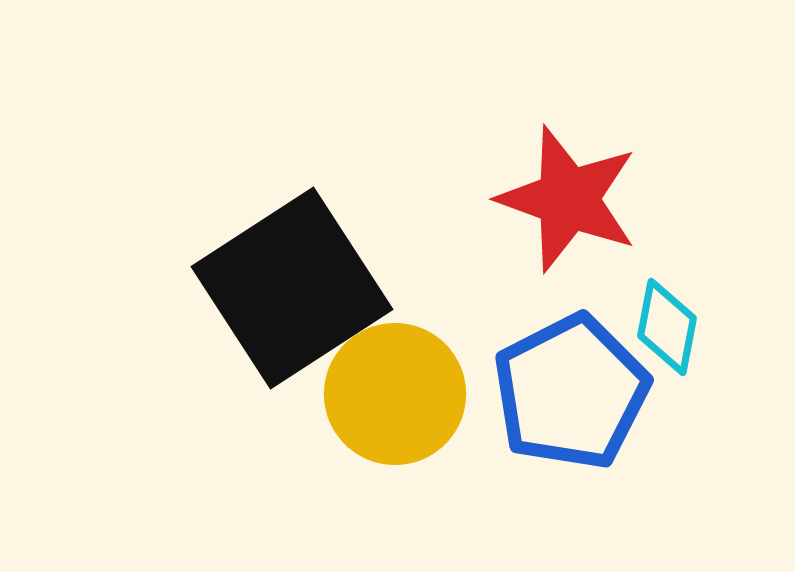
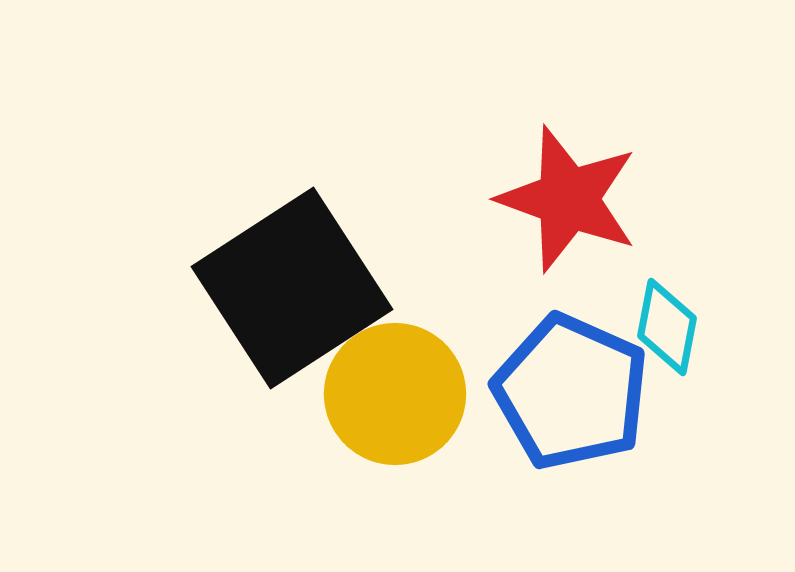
blue pentagon: rotated 21 degrees counterclockwise
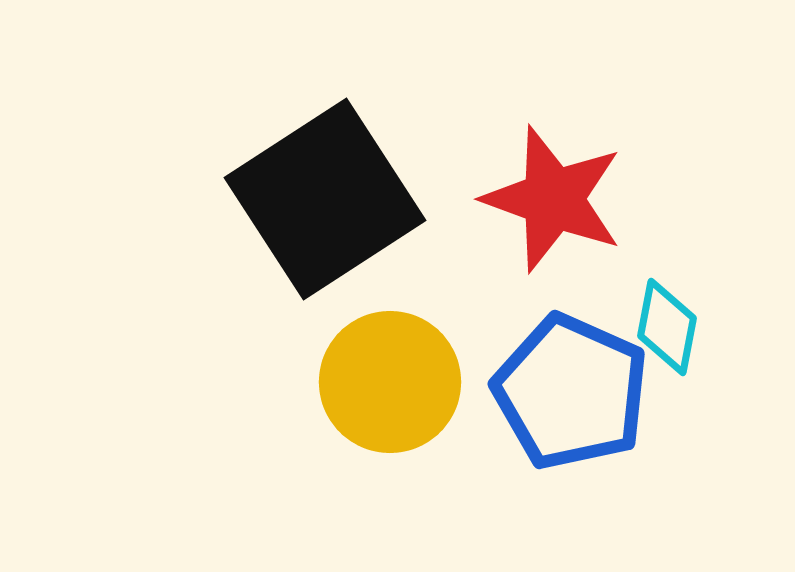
red star: moved 15 px left
black square: moved 33 px right, 89 px up
yellow circle: moved 5 px left, 12 px up
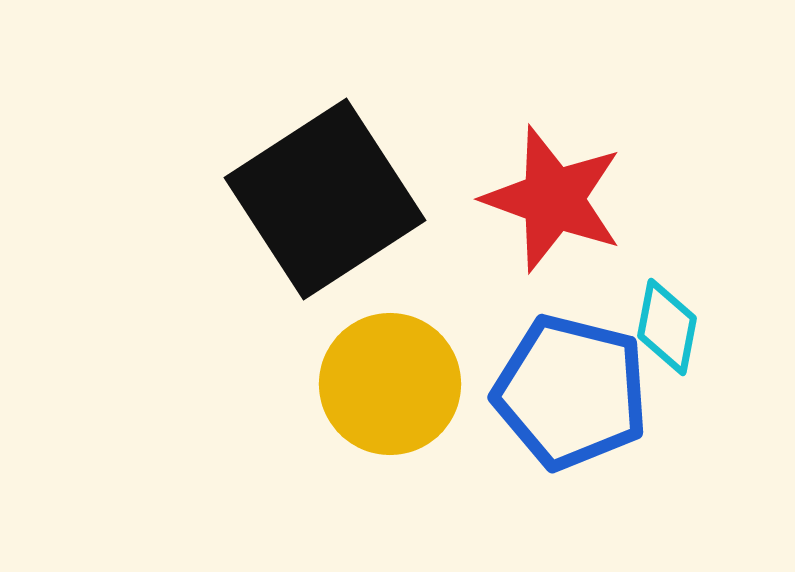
yellow circle: moved 2 px down
blue pentagon: rotated 10 degrees counterclockwise
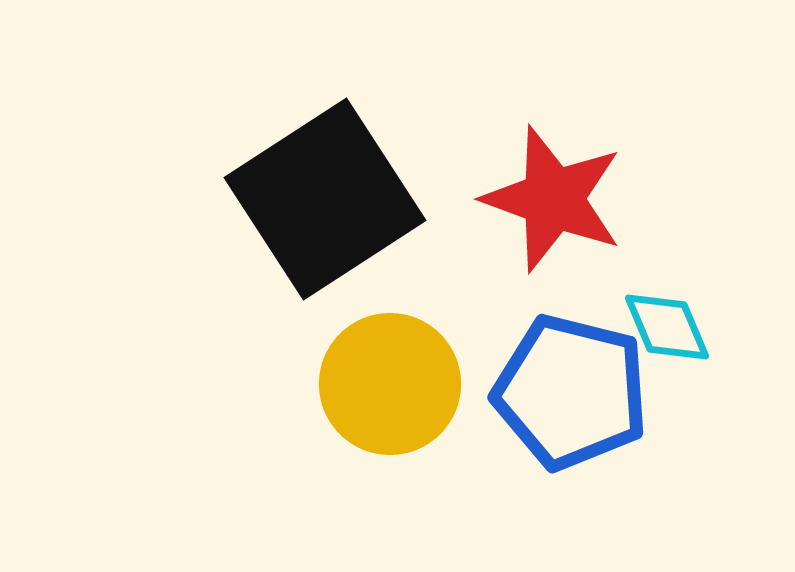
cyan diamond: rotated 34 degrees counterclockwise
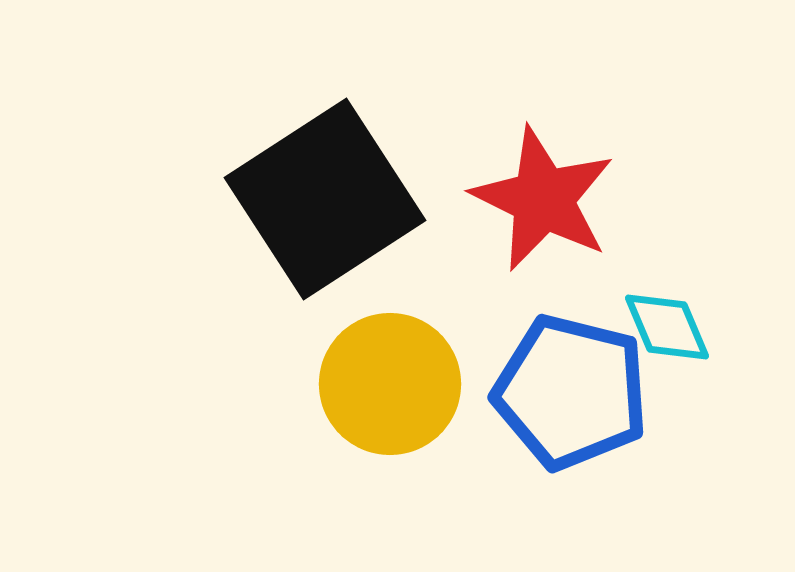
red star: moved 10 px left; rotated 6 degrees clockwise
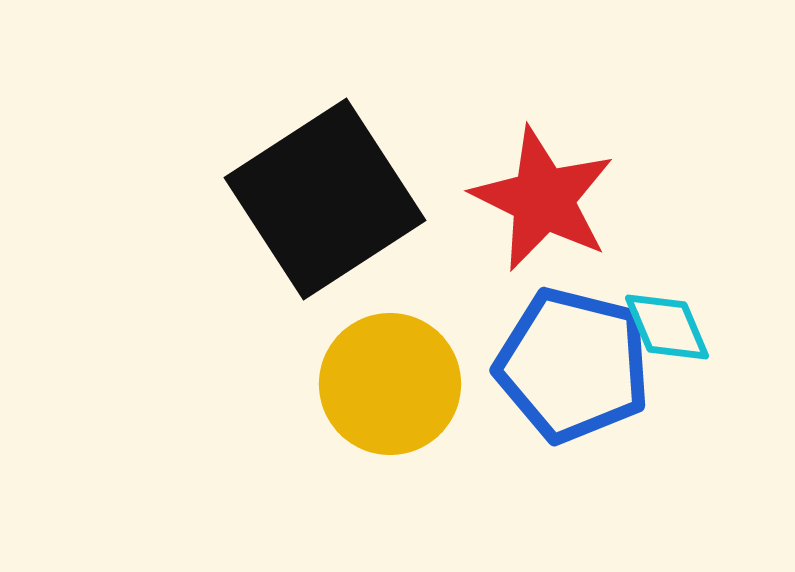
blue pentagon: moved 2 px right, 27 px up
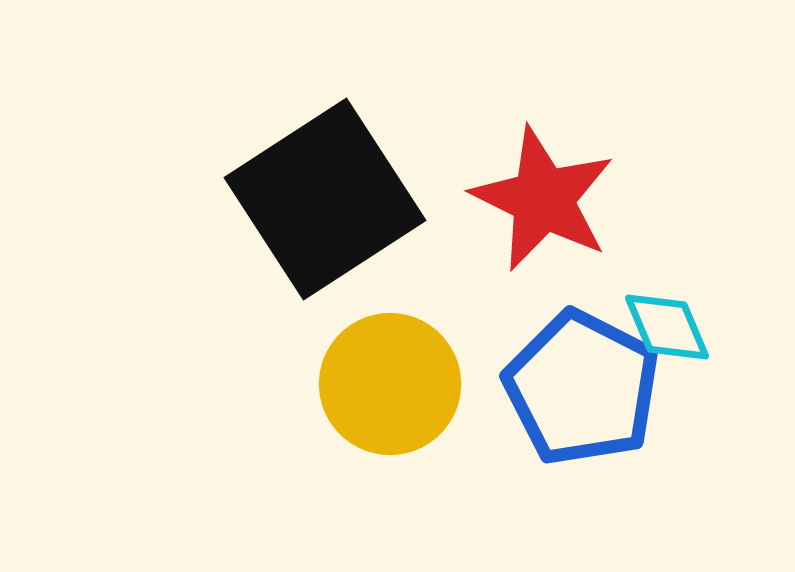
blue pentagon: moved 9 px right, 23 px down; rotated 13 degrees clockwise
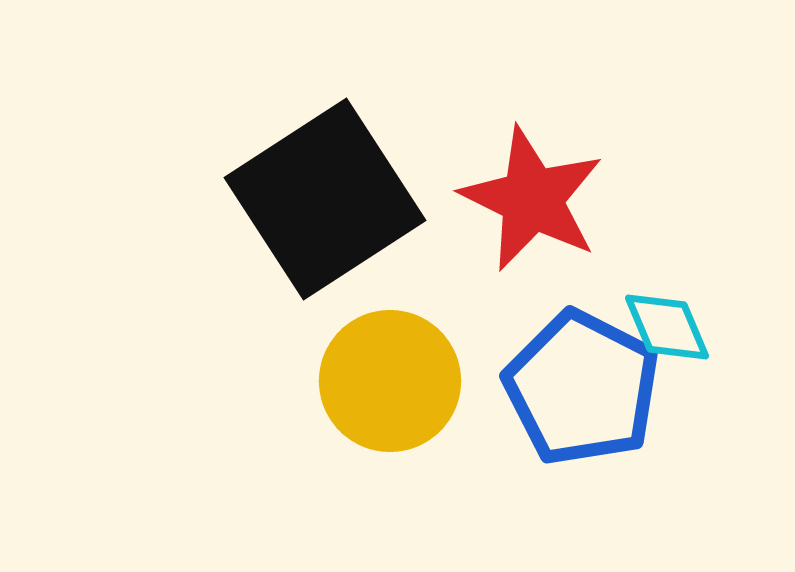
red star: moved 11 px left
yellow circle: moved 3 px up
